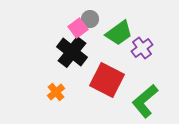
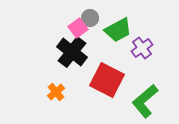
gray circle: moved 1 px up
green trapezoid: moved 1 px left, 3 px up; rotated 8 degrees clockwise
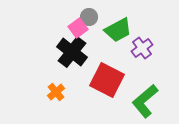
gray circle: moved 1 px left, 1 px up
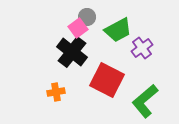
gray circle: moved 2 px left
orange cross: rotated 30 degrees clockwise
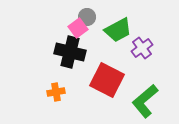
black cross: moved 2 px left; rotated 24 degrees counterclockwise
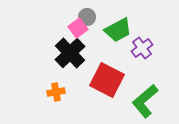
black cross: moved 1 px down; rotated 32 degrees clockwise
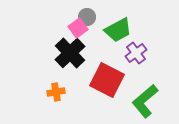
purple cross: moved 6 px left, 5 px down
